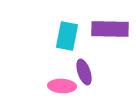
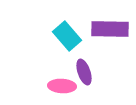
cyan rectangle: rotated 52 degrees counterclockwise
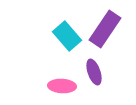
purple rectangle: moved 5 px left; rotated 57 degrees counterclockwise
purple ellipse: moved 10 px right
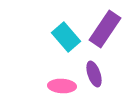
cyan rectangle: moved 1 px left, 1 px down
purple ellipse: moved 2 px down
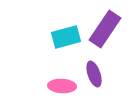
cyan rectangle: rotated 64 degrees counterclockwise
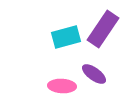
purple rectangle: moved 2 px left
purple ellipse: rotated 35 degrees counterclockwise
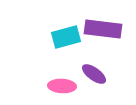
purple rectangle: rotated 63 degrees clockwise
